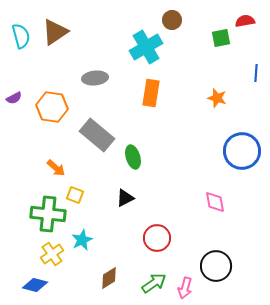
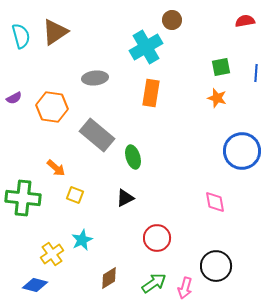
green square: moved 29 px down
green cross: moved 25 px left, 16 px up
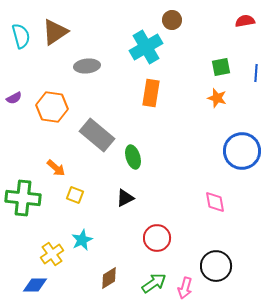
gray ellipse: moved 8 px left, 12 px up
blue diamond: rotated 15 degrees counterclockwise
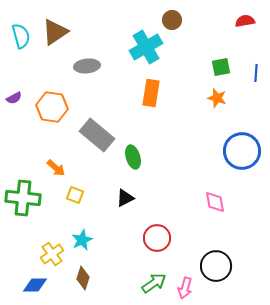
brown diamond: moved 26 px left; rotated 40 degrees counterclockwise
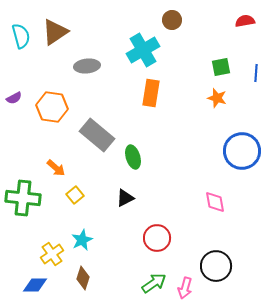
cyan cross: moved 3 px left, 3 px down
yellow square: rotated 30 degrees clockwise
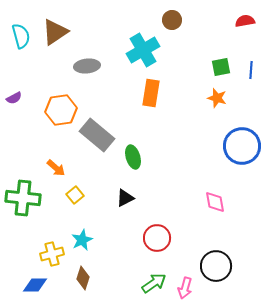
blue line: moved 5 px left, 3 px up
orange hexagon: moved 9 px right, 3 px down; rotated 16 degrees counterclockwise
blue circle: moved 5 px up
yellow cross: rotated 20 degrees clockwise
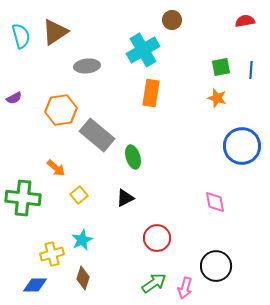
yellow square: moved 4 px right
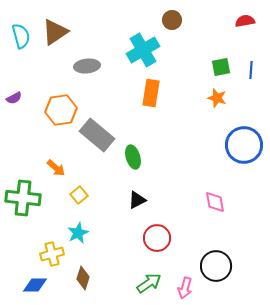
blue circle: moved 2 px right, 1 px up
black triangle: moved 12 px right, 2 px down
cyan star: moved 4 px left, 7 px up
green arrow: moved 5 px left
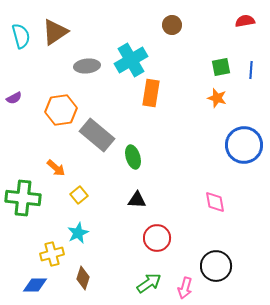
brown circle: moved 5 px down
cyan cross: moved 12 px left, 10 px down
black triangle: rotated 30 degrees clockwise
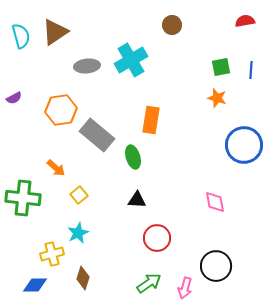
orange rectangle: moved 27 px down
